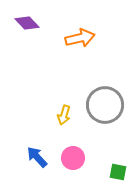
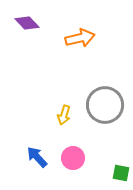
green square: moved 3 px right, 1 px down
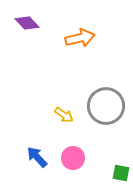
gray circle: moved 1 px right, 1 px down
yellow arrow: rotated 72 degrees counterclockwise
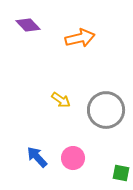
purple diamond: moved 1 px right, 2 px down
gray circle: moved 4 px down
yellow arrow: moved 3 px left, 15 px up
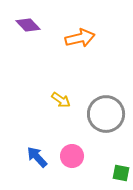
gray circle: moved 4 px down
pink circle: moved 1 px left, 2 px up
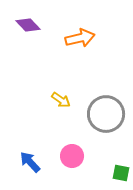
blue arrow: moved 7 px left, 5 px down
